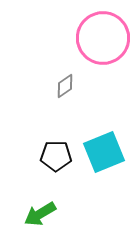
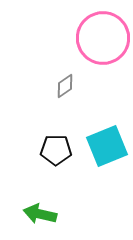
cyan square: moved 3 px right, 6 px up
black pentagon: moved 6 px up
green arrow: rotated 44 degrees clockwise
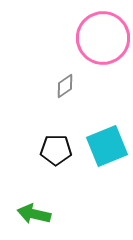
green arrow: moved 6 px left
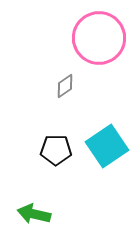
pink circle: moved 4 px left
cyan square: rotated 12 degrees counterclockwise
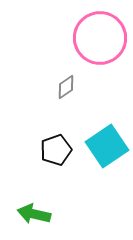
pink circle: moved 1 px right
gray diamond: moved 1 px right, 1 px down
black pentagon: rotated 20 degrees counterclockwise
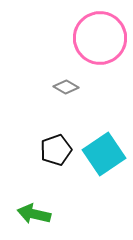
gray diamond: rotated 65 degrees clockwise
cyan square: moved 3 px left, 8 px down
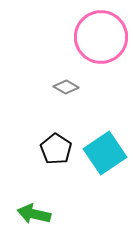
pink circle: moved 1 px right, 1 px up
black pentagon: moved 1 px up; rotated 20 degrees counterclockwise
cyan square: moved 1 px right, 1 px up
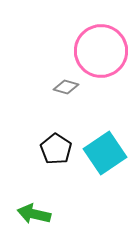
pink circle: moved 14 px down
gray diamond: rotated 15 degrees counterclockwise
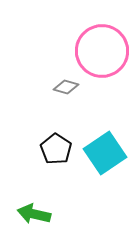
pink circle: moved 1 px right
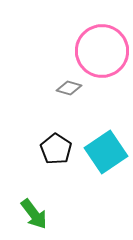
gray diamond: moved 3 px right, 1 px down
cyan square: moved 1 px right, 1 px up
green arrow: rotated 140 degrees counterclockwise
